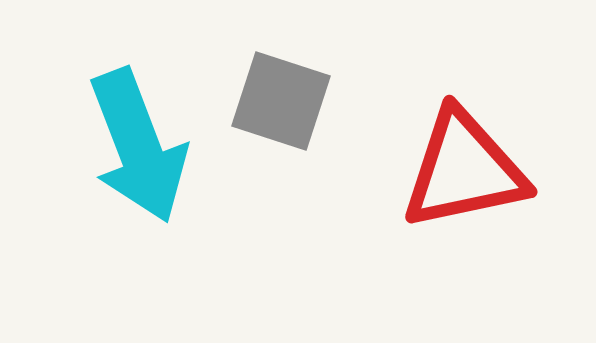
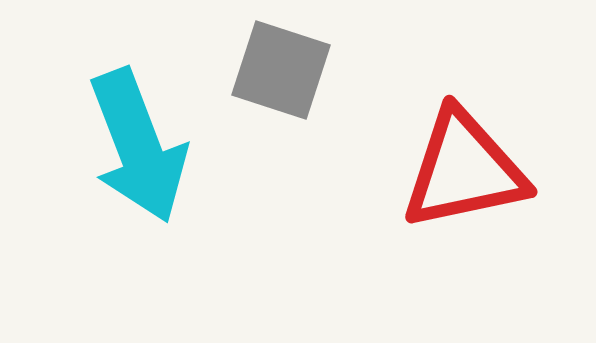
gray square: moved 31 px up
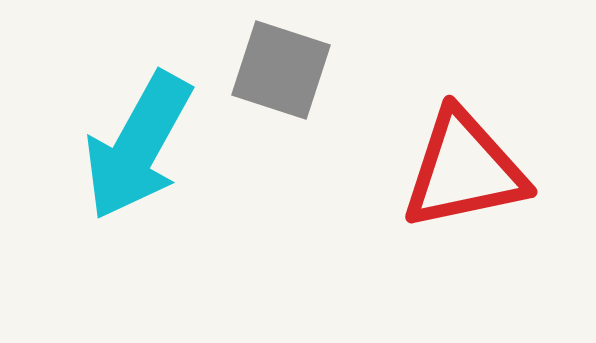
cyan arrow: rotated 50 degrees clockwise
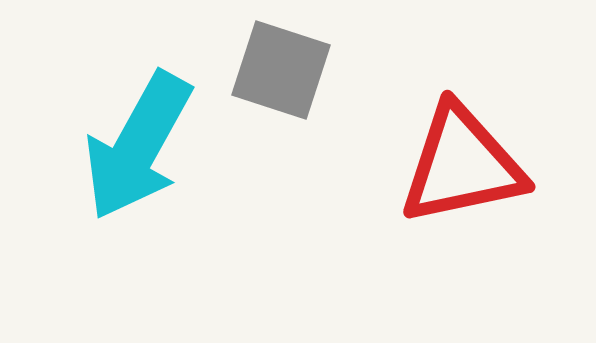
red triangle: moved 2 px left, 5 px up
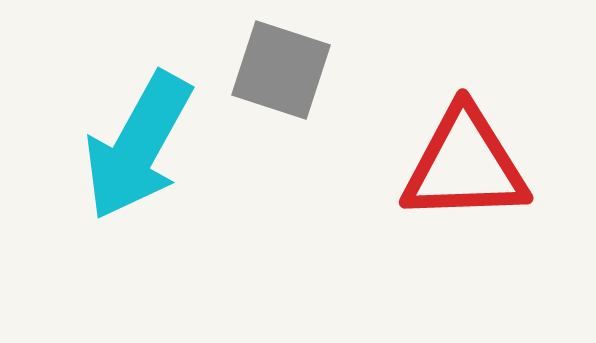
red triangle: moved 3 px right; rotated 10 degrees clockwise
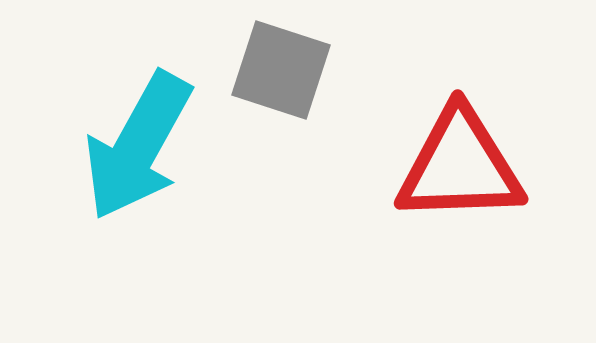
red triangle: moved 5 px left, 1 px down
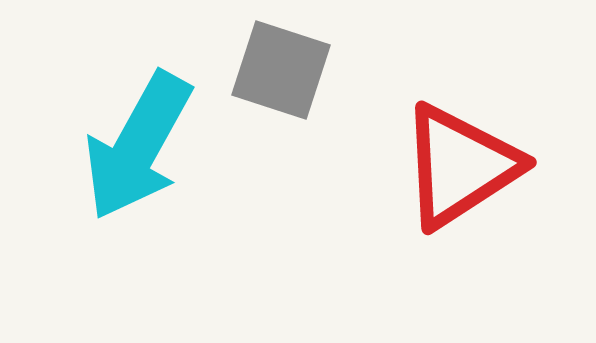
red triangle: rotated 31 degrees counterclockwise
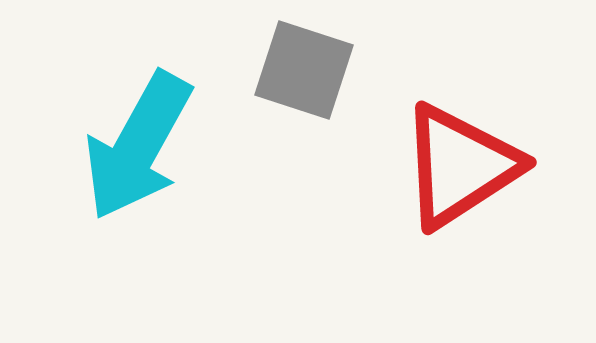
gray square: moved 23 px right
